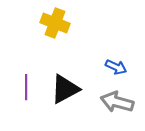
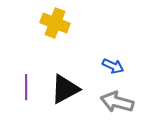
blue arrow: moved 3 px left, 1 px up
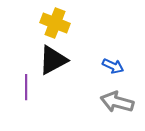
black triangle: moved 12 px left, 29 px up
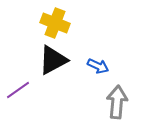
blue arrow: moved 15 px left
purple line: moved 8 px left, 3 px down; rotated 55 degrees clockwise
gray arrow: rotated 80 degrees clockwise
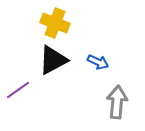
blue arrow: moved 4 px up
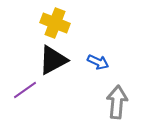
purple line: moved 7 px right
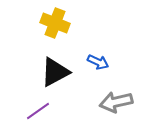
black triangle: moved 2 px right, 12 px down
purple line: moved 13 px right, 21 px down
gray arrow: moved 1 px left; rotated 108 degrees counterclockwise
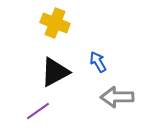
blue arrow: rotated 145 degrees counterclockwise
gray arrow: moved 1 px right, 5 px up; rotated 12 degrees clockwise
